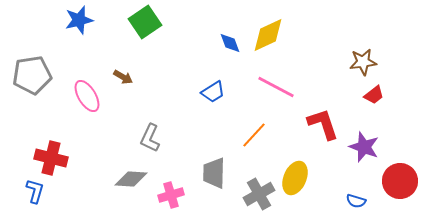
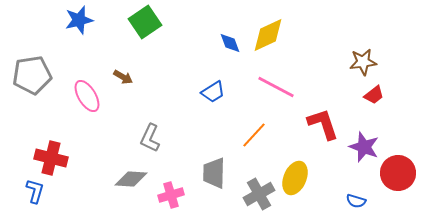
red circle: moved 2 px left, 8 px up
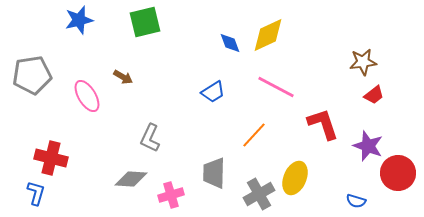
green square: rotated 20 degrees clockwise
purple star: moved 4 px right, 1 px up
blue L-shape: moved 1 px right, 2 px down
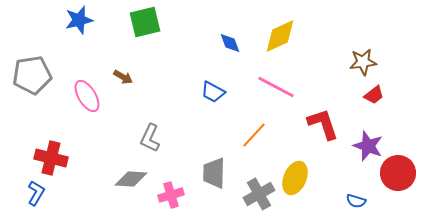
yellow diamond: moved 12 px right, 1 px down
blue trapezoid: rotated 60 degrees clockwise
blue L-shape: rotated 15 degrees clockwise
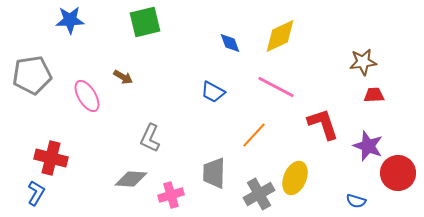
blue star: moved 9 px left; rotated 12 degrees clockwise
red trapezoid: rotated 145 degrees counterclockwise
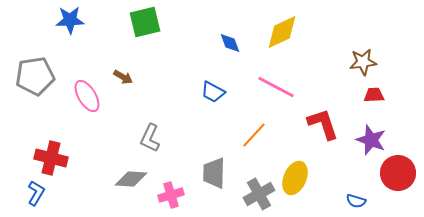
yellow diamond: moved 2 px right, 4 px up
gray pentagon: moved 3 px right, 1 px down
purple star: moved 3 px right, 6 px up
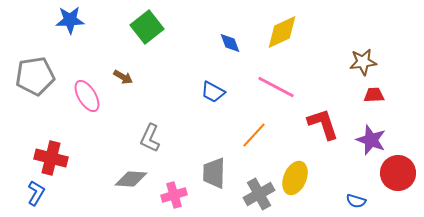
green square: moved 2 px right, 5 px down; rotated 24 degrees counterclockwise
pink cross: moved 3 px right
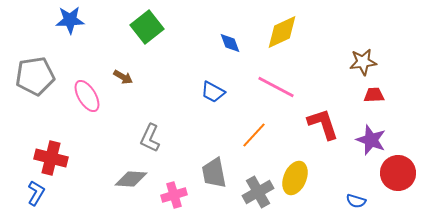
gray trapezoid: rotated 12 degrees counterclockwise
gray cross: moved 1 px left, 2 px up
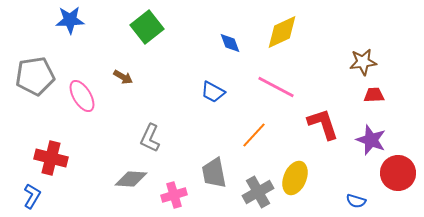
pink ellipse: moved 5 px left
blue L-shape: moved 4 px left, 3 px down
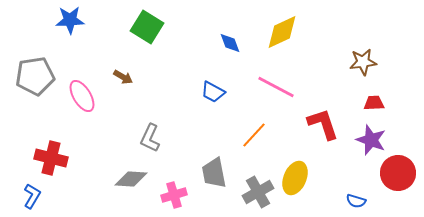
green square: rotated 20 degrees counterclockwise
red trapezoid: moved 8 px down
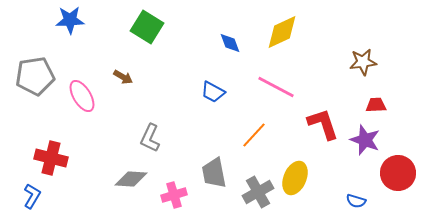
red trapezoid: moved 2 px right, 2 px down
purple star: moved 6 px left
